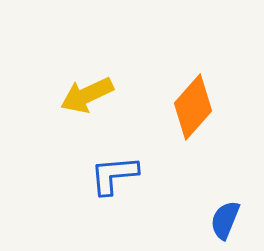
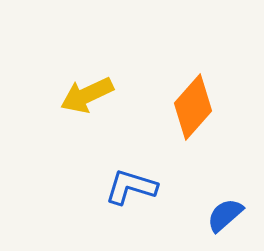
blue L-shape: moved 17 px right, 12 px down; rotated 22 degrees clockwise
blue semicircle: moved 5 px up; rotated 27 degrees clockwise
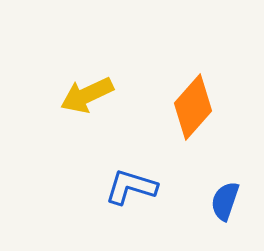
blue semicircle: moved 14 px up; rotated 30 degrees counterclockwise
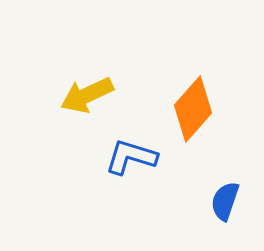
orange diamond: moved 2 px down
blue L-shape: moved 30 px up
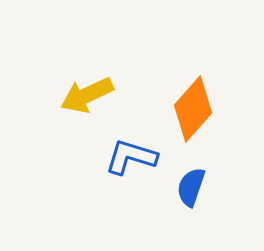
blue semicircle: moved 34 px left, 14 px up
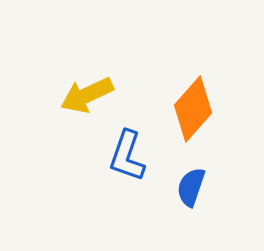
blue L-shape: moved 4 px left, 1 px up; rotated 88 degrees counterclockwise
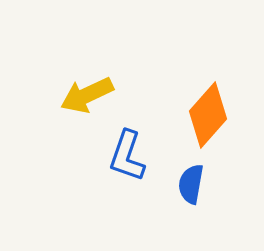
orange diamond: moved 15 px right, 6 px down
blue semicircle: moved 3 px up; rotated 9 degrees counterclockwise
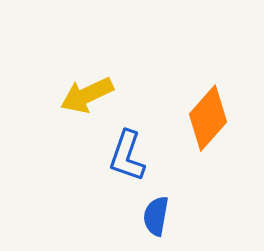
orange diamond: moved 3 px down
blue semicircle: moved 35 px left, 32 px down
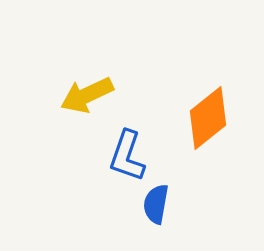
orange diamond: rotated 10 degrees clockwise
blue semicircle: moved 12 px up
